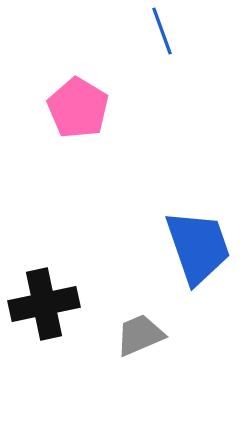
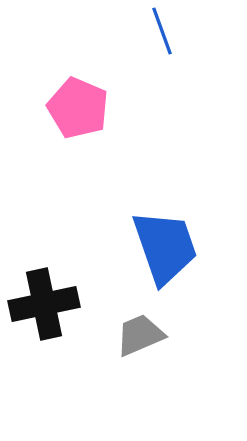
pink pentagon: rotated 8 degrees counterclockwise
blue trapezoid: moved 33 px left
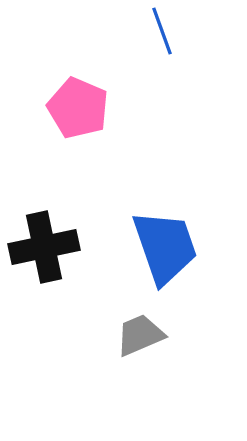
black cross: moved 57 px up
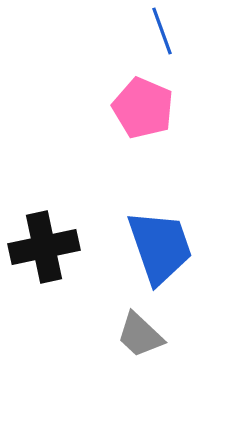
pink pentagon: moved 65 px right
blue trapezoid: moved 5 px left
gray trapezoid: rotated 114 degrees counterclockwise
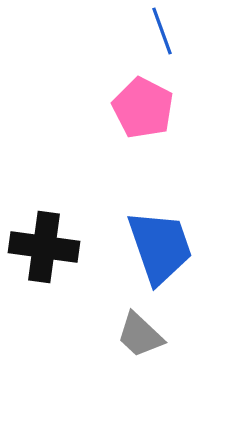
pink pentagon: rotated 4 degrees clockwise
black cross: rotated 20 degrees clockwise
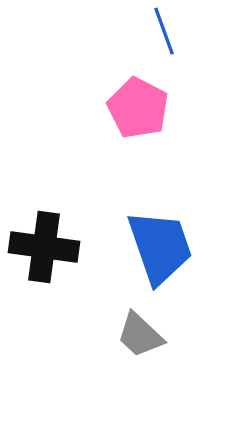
blue line: moved 2 px right
pink pentagon: moved 5 px left
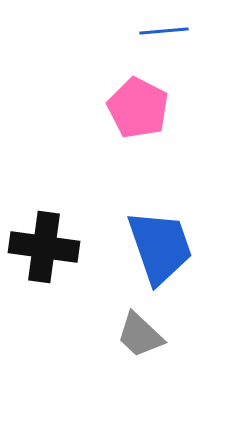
blue line: rotated 75 degrees counterclockwise
